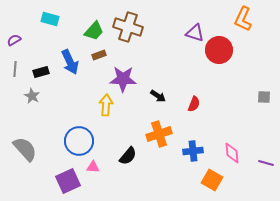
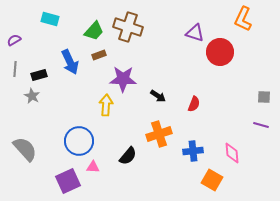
red circle: moved 1 px right, 2 px down
black rectangle: moved 2 px left, 3 px down
purple line: moved 5 px left, 38 px up
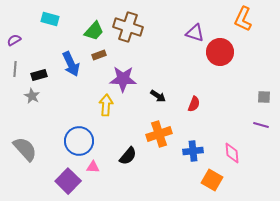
blue arrow: moved 1 px right, 2 px down
purple square: rotated 20 degrees counterclockwise
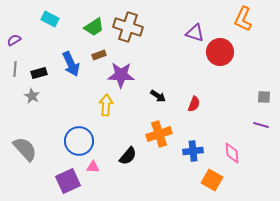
cyan rectangle: rotated 12 degrees clockwise
green trapezoid: moved 4 px up; rotated 15 degrees clockwise
black rectangle: moved 2 px up
purple star: moved 2 px left, 4 px up
purple square: rotated 20 degrees clockwise
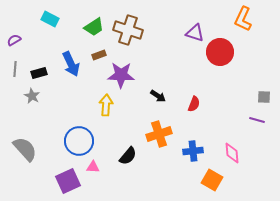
brown cross: moved 3 px down
purple line: moved 4 px left, 5 px up
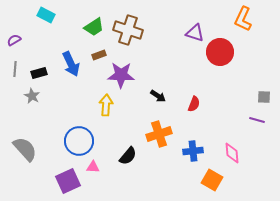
cyan rectangle: moved 4 px left, 4 px up
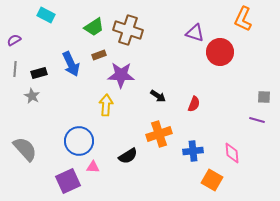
black semicircle: rotated 18 degrees clockwise
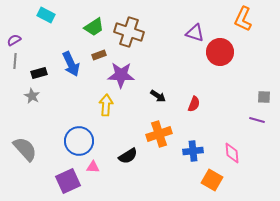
brown cross: moved 1 px right, 2 px down
gray line: moved 8 px up
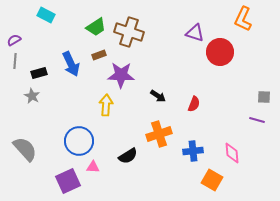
green trapezoid: moved 2 px right
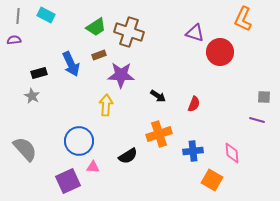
purple semicircle: rotated 24 degrees clockwise
gray line: moved 3 px right, 45 px up
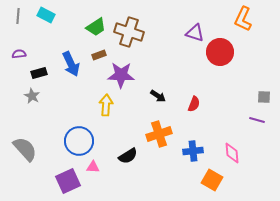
purple semicircle: moved 5 px right, 14 px down
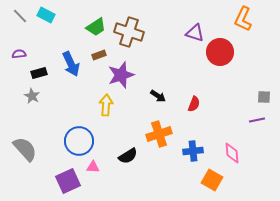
gray line: moved 2 px right; rotated 49 degrees counterclockwise
purple star: rotated 20 degrees counterclockwise
purple line: rotated 28 degrees counterclockwise
